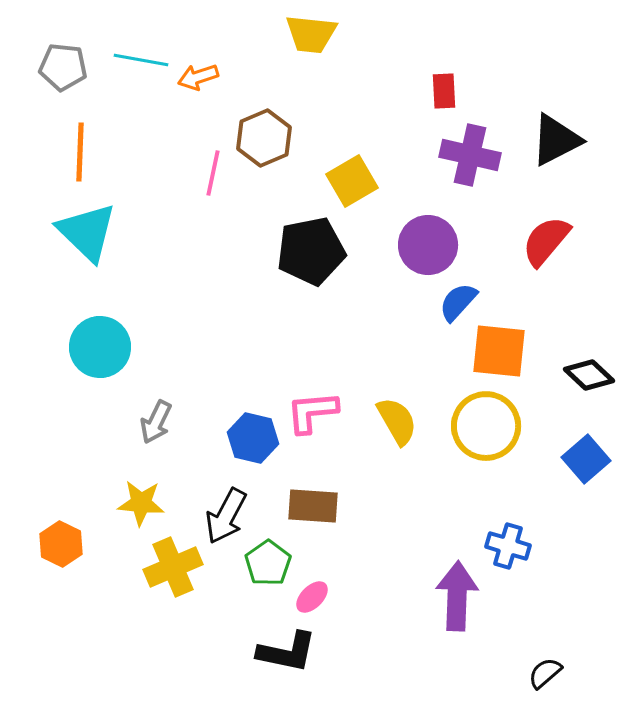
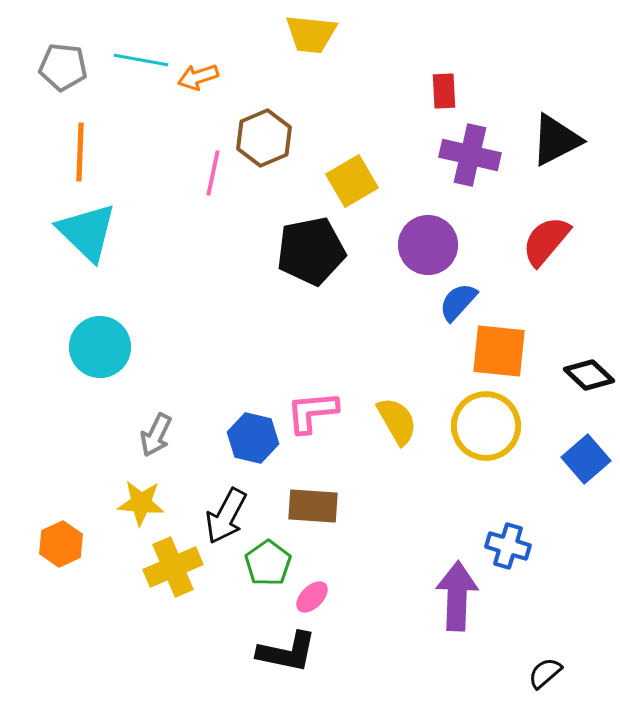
gray arrow: moved 13 px down
orange hexagon: rotated 9 degrees clockwise
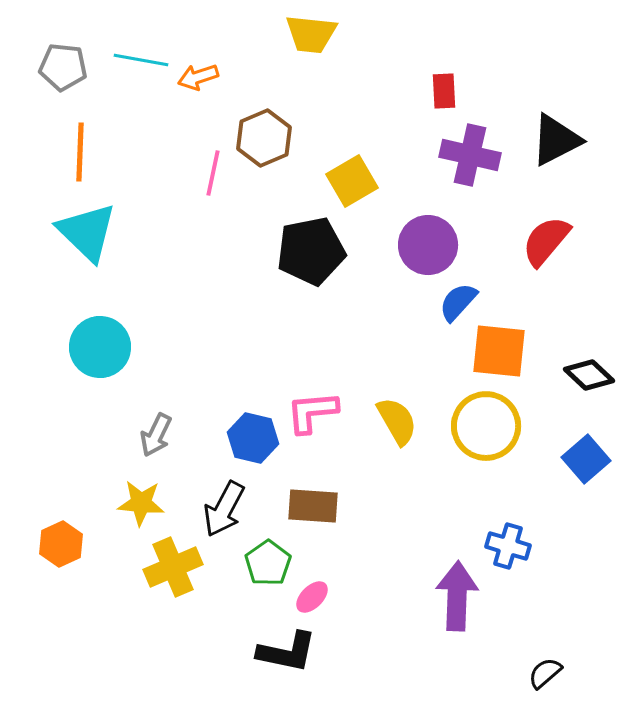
black arrow: moved 2 px left, 7 px up
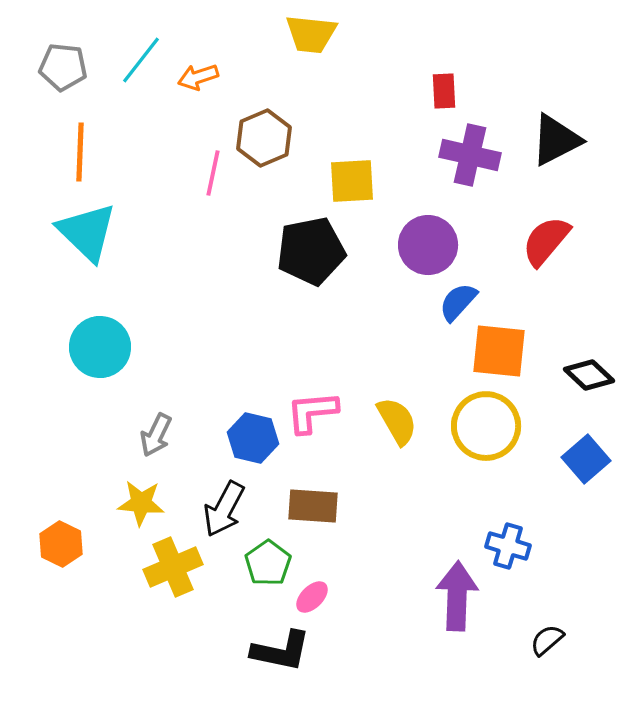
cyan line: rotated 62 degrees counterclockwise
yellow square: rotated 27 degrees clockwise
orange hexagon: rotated 9 degrees counterclockwise
black L-shape: moved 6 px left, 1 px up
black semicircle: moved 2 px right, 33 px up
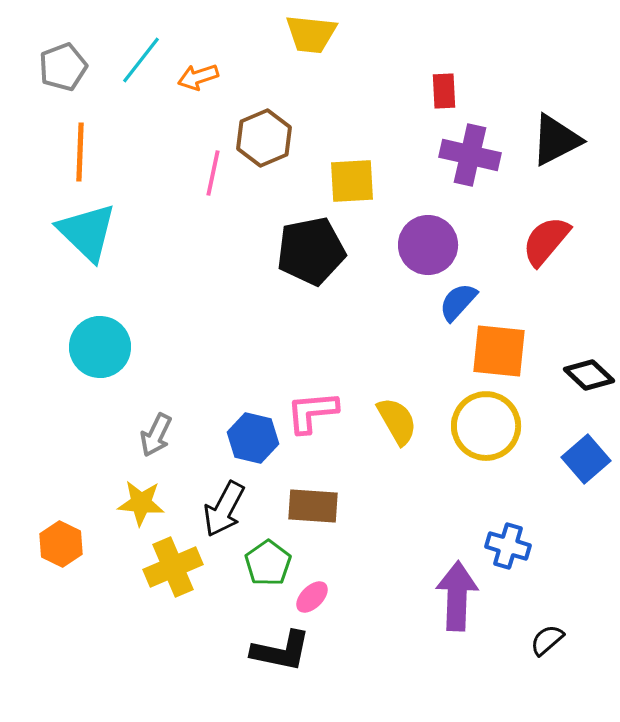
gray pentagon: rotated 27 degrees counterclockwise
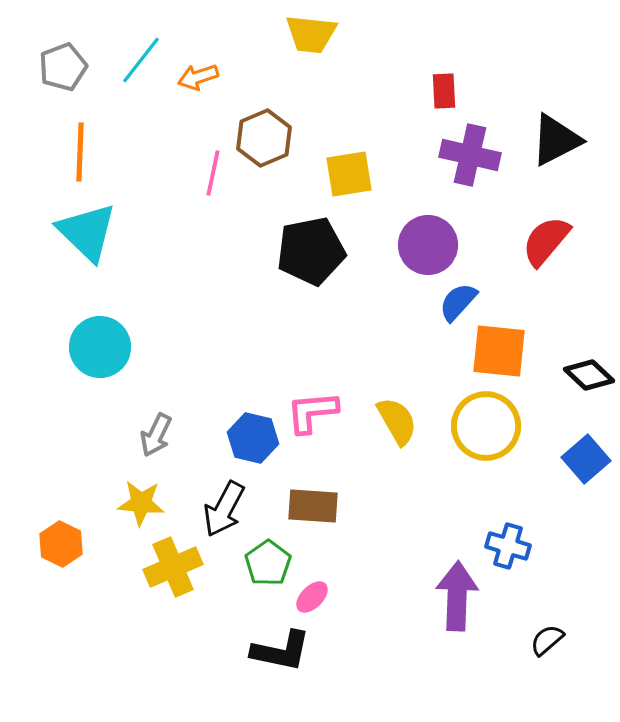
yellow square: moved 3 px left, 7 px up; rotated 6 degrees counterclockwise
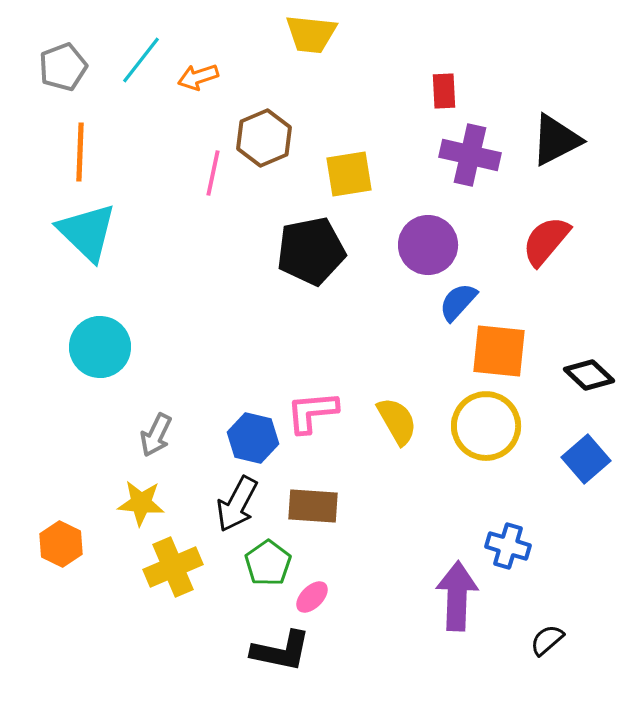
black arrow: moved 13 px right, 5 px up
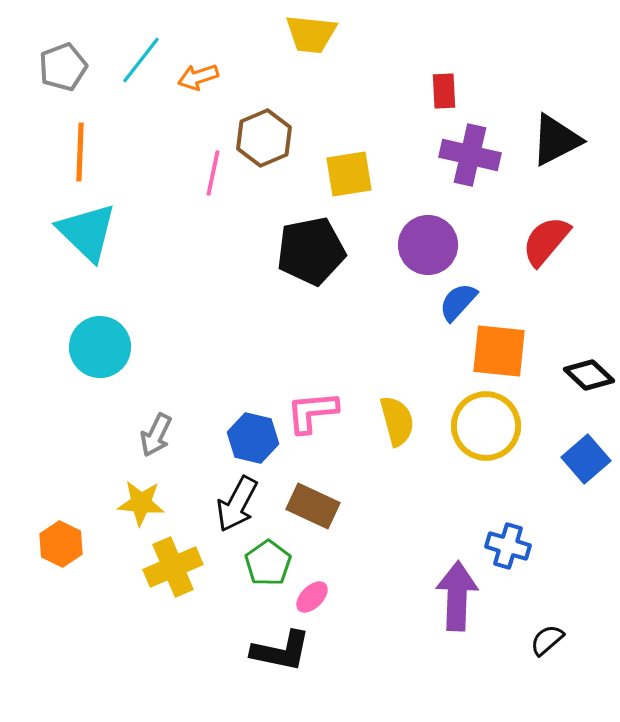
yellow semicircle: rotated 15 degrees clockwise
brown rectangle: rotated 21 degrees clockwise
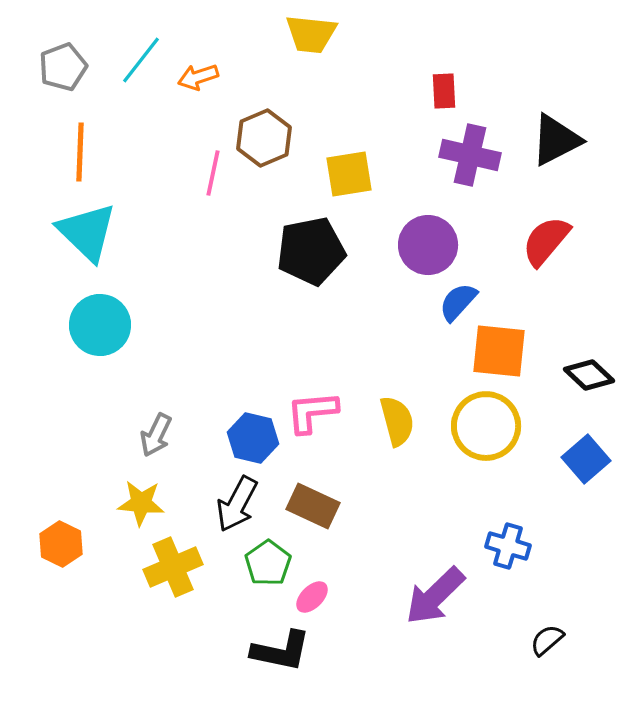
cyan circle: moved 22 px up
purple arrow: moved 22 px left; rotated 136 degrees counterclockwise
